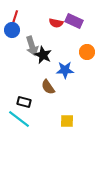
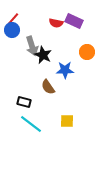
red line: moved 2 px left, 2 px down; rotated 24 degrees clockwise
cyan line: moved 12 px right, 5 px down
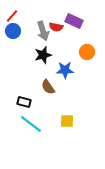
red line: moved 1 px left, 3 px up
red semicircle: moved 4 px down
blue circle: moved 1 px right, 1 px down
gray arrow: moved 11 px right, 15 px up
black star: rotated 30 degrees clockwise
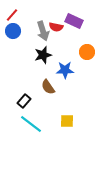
red line: moved 1 px up
black rectangle: moved 1 px up; rotated 64 degrees counterclockwise
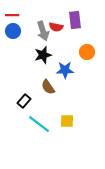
red line: rotated 48 degrees clockwise
purple rectangle: moved 1 px right, 1 px up; rotated 60 degrees clockwise
cyan line: moved 8 px right
